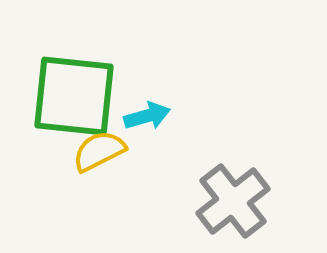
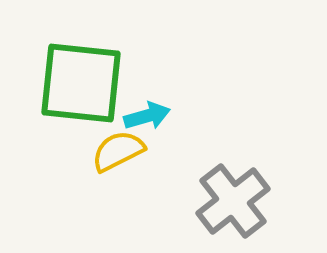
green square: moved 7 px right, 13 px up
yellow semicircle: moved 19 px right
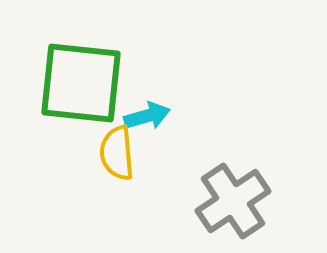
yellow semicircle: moved 1 px left, 2 px down; rotated 68 degrees counterclockwise
gray cross: rotated 4 degrees clockwise
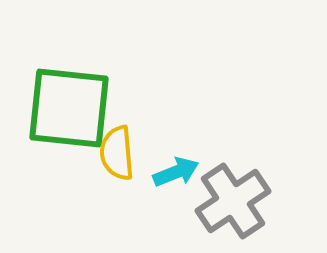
green square: moved 12 px left, 25 px down
cyan arrow: moved 29 px right, 56 px down; rotated 6 degrees counterclockwise
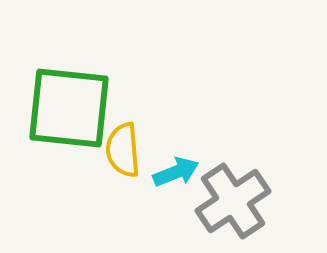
yellow semicircle: moved 6 px right, 3 px up
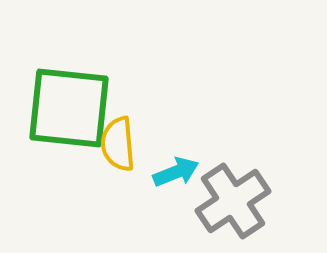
yellow semicircle: moved 5 px left, 6 px up
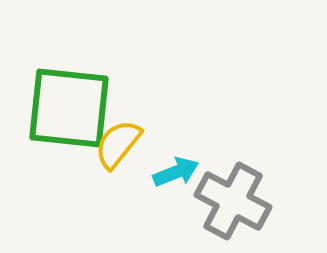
yellow semicircle: rotated 44 degrees clockwise
gray cross: rotated 28 degrees counterclockwise
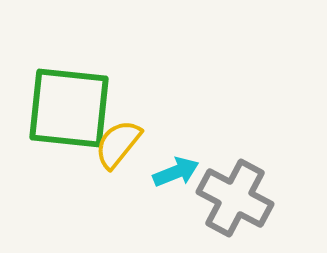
gray cross: moved 2 px right, 3 px up
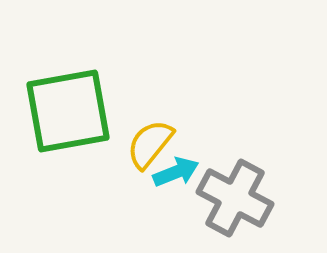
green square: moved 1 px left, 3 px down; rotated 16 degrees counterclockwise
yellow semicircle: moved 32 px right
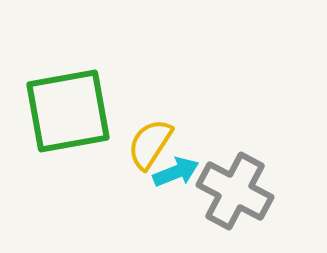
yellow semicircle: rotated 6 degrees counterclockwise
gray cross: moved 7 px up
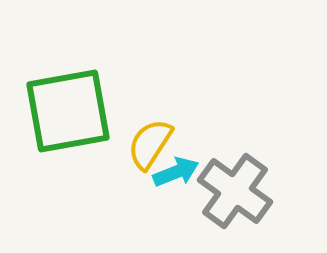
gray cross: rotated 8 degrees clockwise
